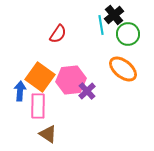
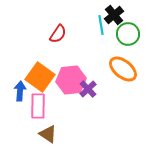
purple cross: moved 1 px right, 2 px up
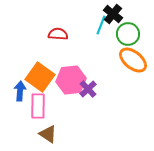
black cross: moved 1 px left, 1 px up; rotated 12 degrees counterclockwise
cyan line: rotated 30 degrees clockwise
red semicircle: rotated 120 degrees counterclockwise
orange ellipse: moved 10 px right, 9 px up
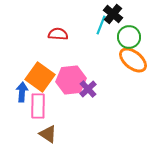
green circle: moved 1 px right, 3 px down
blue arrow: moved 2 px right, 1 px down
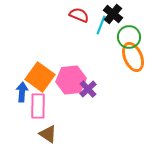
red semicircle: moved 21 px right, 19 px up; rotated 18 degrees clockwise
orange ellipse: moved 3 px up; rotated 28 degrees clockwise
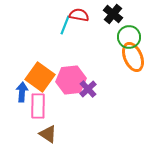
red semicircle: rotated 12 degrees counterclockwise
cyan line: moved 36 px left
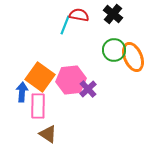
green circle: moved 15 px left, 13 px down
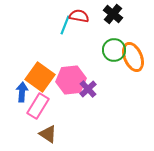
red semicircle: moved 1 px down
pink rectangle: rotated 30 degrees clockwise
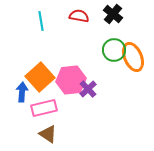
cyan line: moved 24 px left, 4 px up; rotated 30 degrees counterclockwise
orange square: rotated 12 degrees clockwise
pink rectangle: moved 6 px right, 2 px down; rotated 45 degrees clockwise
